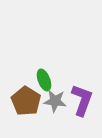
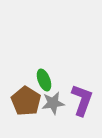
gray star: moved 2 px left, 2 px down; rotated 15 degrees counterclockwise
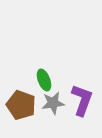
brown pentagon: moved 5 px left, 4 px down; rotated 12 degrees counterclockwise
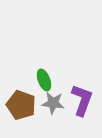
gray star: rotated 15 degrees clockwise
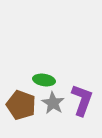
green ellipse: rotated 60 degrees counterclockwise
gray star: rotated 25 degrees clockwise
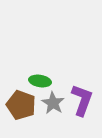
green ellipse: moved 4 px left, 1 px down
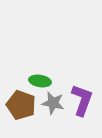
gray star: rotated 20 degrees counterclockwise
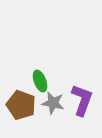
green ellipse: rotated 60 degrees clockwise
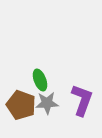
green ellipse: moved 1 px up
gray star: moved 6 px left; rotated 15 degrees counterclockwise
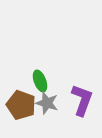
green ellipse: moved 1 px down
gray star: rotated 20 degrees clockwise
